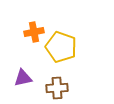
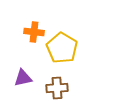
orange cross: rotated 18 degrees clockwise
yellow pentagon: moved 1 px right, 1 px down; rotated 12 degrees clockwise
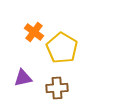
orange cross: rotated 30 degrees clockwise
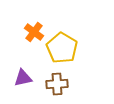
brown cross: moved 4 px up
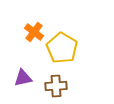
brown cross: moved 1 px left, 2 px down
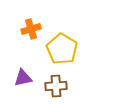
orange cross: moved 3 px left, 3 px up; rotated 36 degrees clockwise
yellow pentagon: moved 1 px down
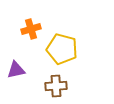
yellow pentagon: rotated 16 degrees counterclockwise
purple triangle: moved 7 px left, 8 px up
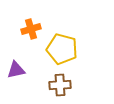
brown cross: moved 4 px right, 1 px up
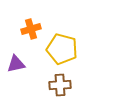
purple triangle: moved 6 px up
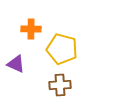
orange cross: rotated 18 degrees clockwise
purple triangle: rotated 36 degrees clockwise
